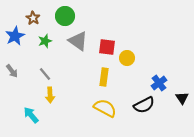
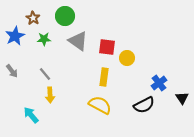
green star: moved 1 px left, 2 px up; rotated 16 degrees clockwise
yellow semicircle: moved 5 px left, 3 px up
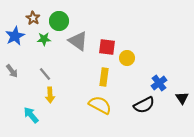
green circle: moved 6 px left, 5 px down
